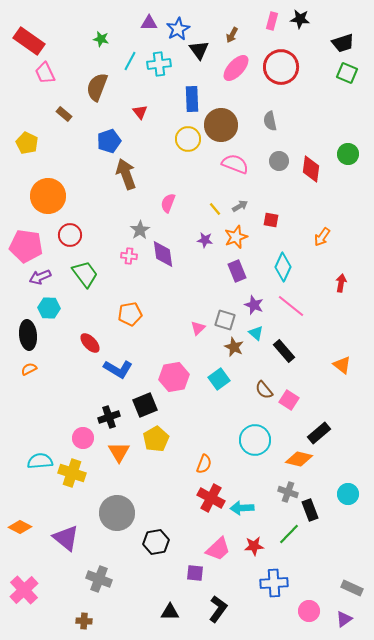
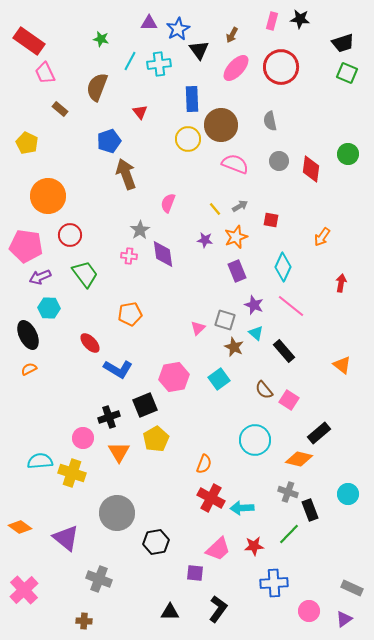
brown rectangle at (64, 114): moved 4 px left, 5 px up
black ellipse at (28, 335): rotated 20 degrees counterclockwise
orange diamond at (20, 527): rotated 10 degrees clockwise
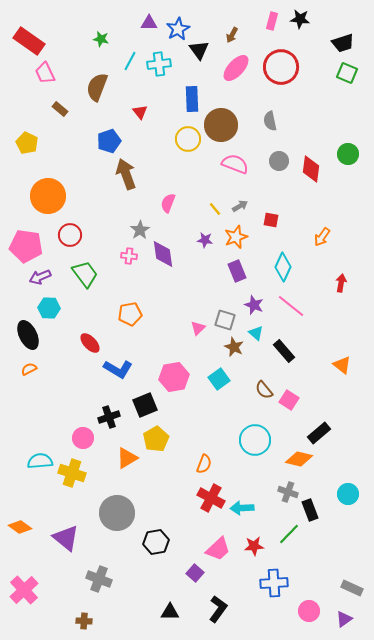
orange triangle at (119, 452): moved 8 px right, 6 px down; rotated 30 degrees clockwise
purple square at (195, 573): rotated 36 degrees clockwise
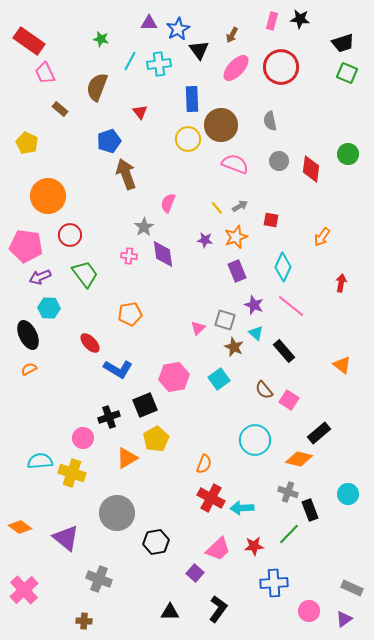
yellow line at (215, 209): moved 2 px right, 1 px up
gray star at (140, 230): moved 4 px right, 3 px up
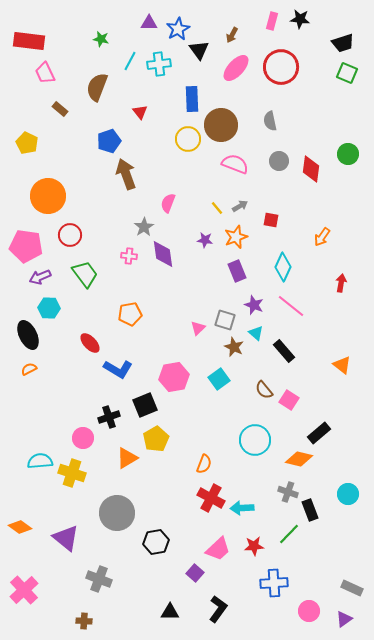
red rectangle at (29, 41): rotated 28 degrees counterclockwise
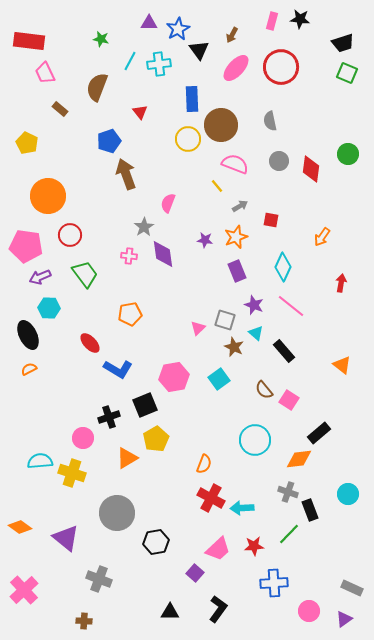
yellow line at (217, 208): moved 22 px up
orange diamond at (299, 459): rotated 20 degrees counterclockwise
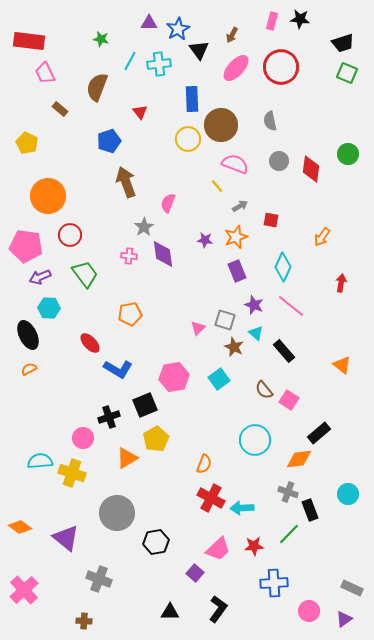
brown arrow at (126, 174): moved 8 px down
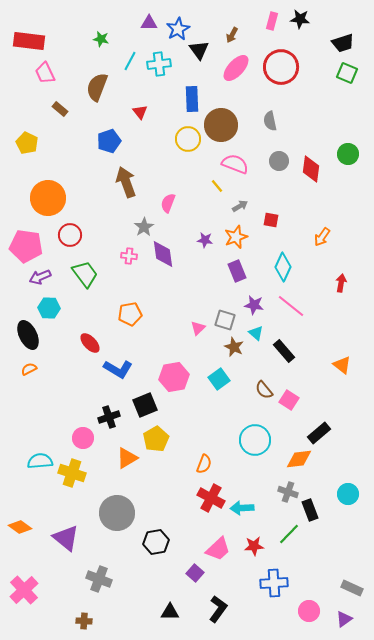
orange circle at (48, 196): moved 2 px down
purple star at (254, 305): rotated 12 degrees counterclockwise
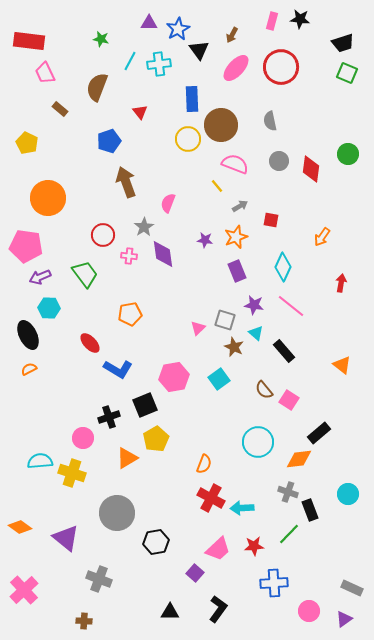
red circle at (70, 235): moved 33 px right
cyan circle at (255, 440): moved 3 px right, 2 px down
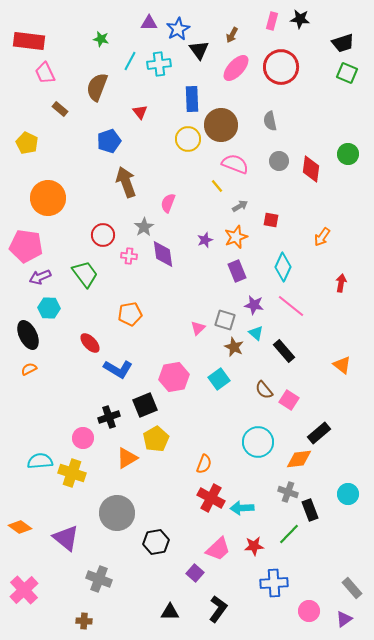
purple star at (205, 240): rotated 28 degrees counterclockwise
gray rectangle at (352, 588): rotated 25 degrees clockwise
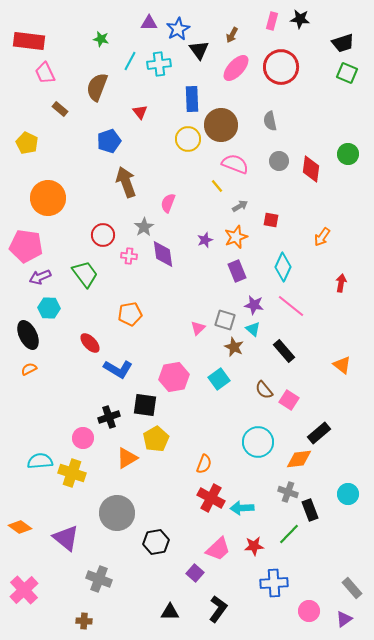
cyan triangle at (256, 333): moved 3 px left, 4 px up
black square at (145, 405): rotated 30 degrees clockwise
